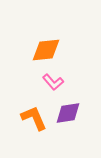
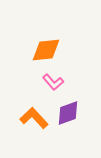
purple diamond: rotated 12 degrees counterclockwise
orange L-shape: rotated 20 degrees counterclockwise
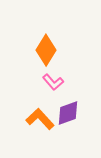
orange diamond: rotated 52 degrees counterclockwise
orange L-shape: moved 6 px right, 1 px down
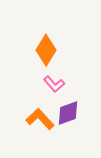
pink L-shape: moved 1 px right, 2 px down
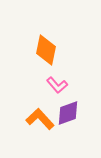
orange diamond: rotated 20 degrees counterclockwise
pink L-shape: moved 3 px right, 1 px down
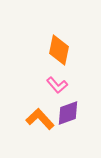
orange diamond: moved 13 px right
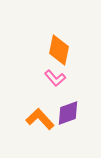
pink L-shape: moved 2 px left, 7 px up
